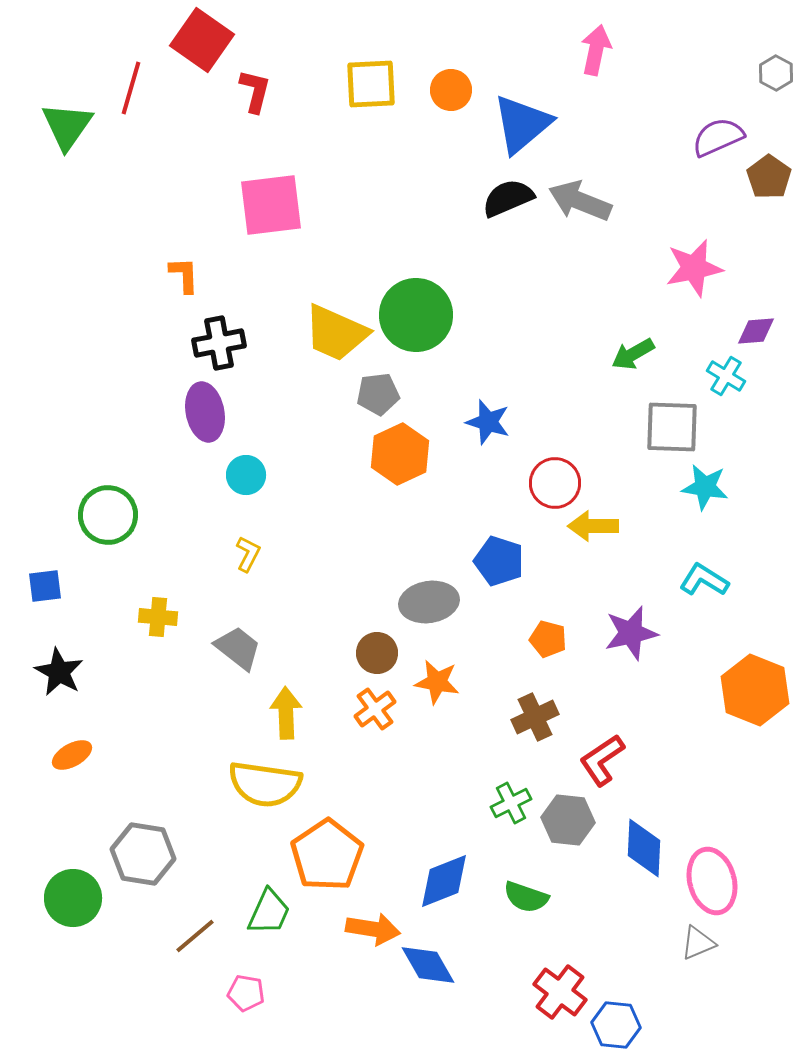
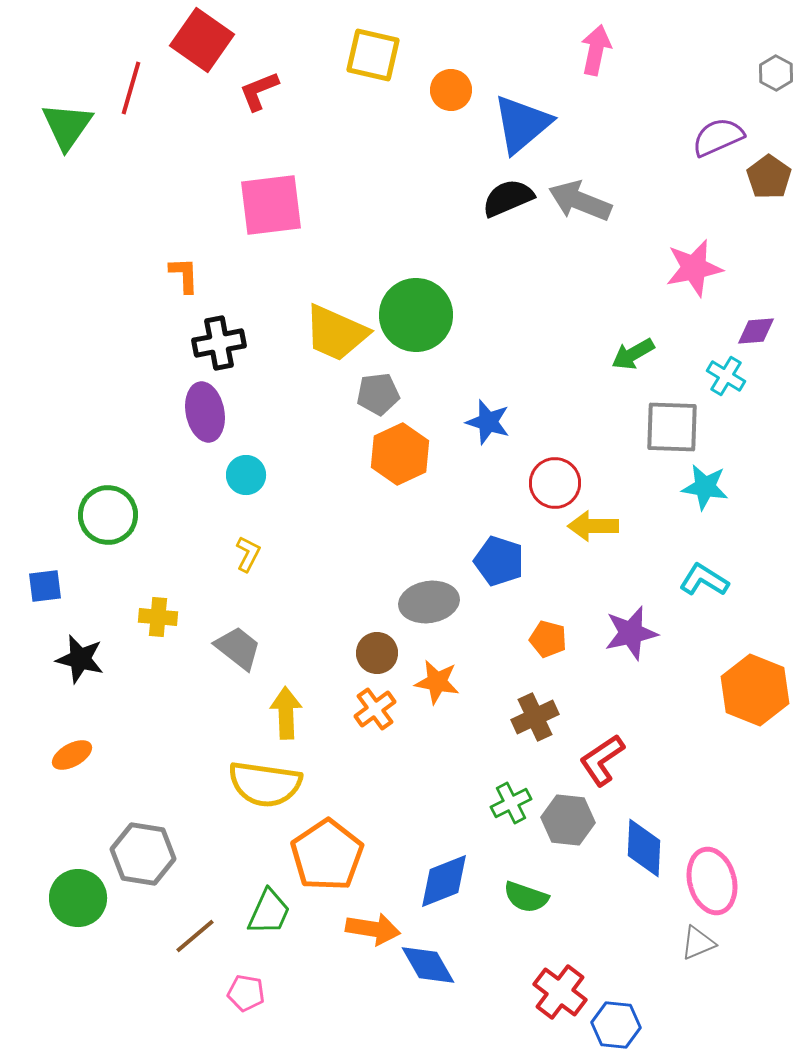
yellow square at (371, 84): moved 2 px right, 29 px up; rotated 16 degrees clockwise
red L-shape at (255, 91): moved 4 px right; rotated 126 degrees counterclockwise
black star at (59, 672): moved 21 px right, 13 px up; rotated 15 degrees counterclockwise
green circle at (73, 898): moved 5 px right
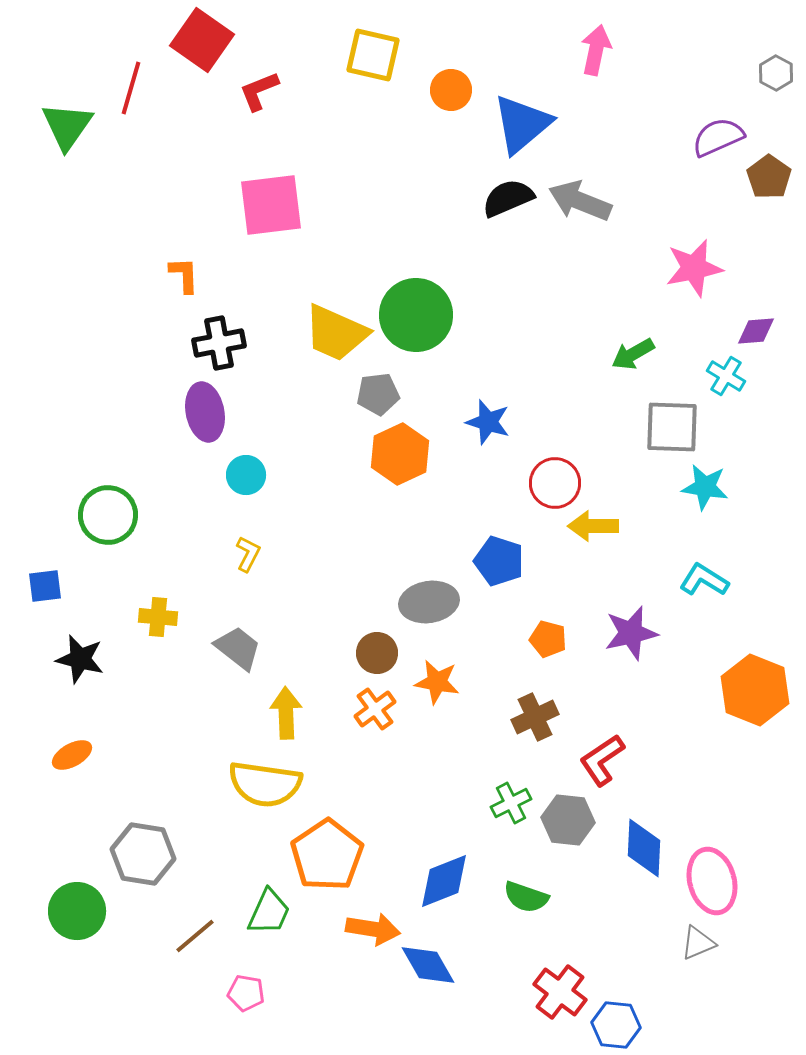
green circle at (78, 898): moved 1 px left, 13 px down
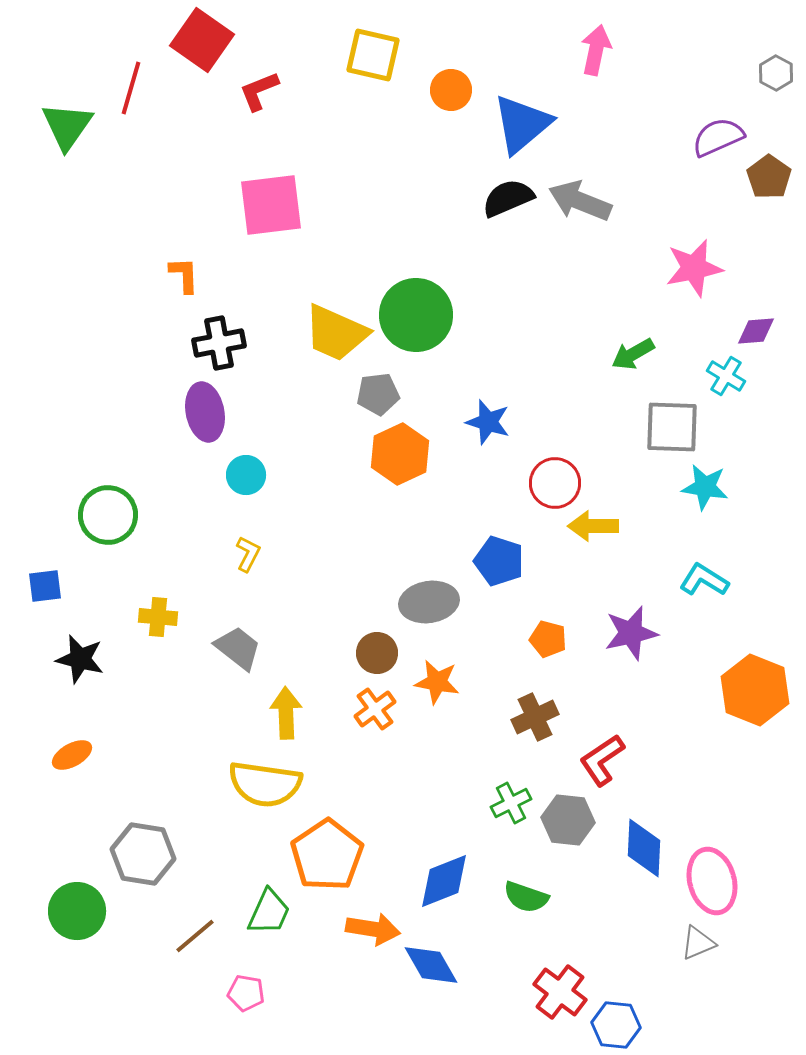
blue diamond at (428, 965): moved 3 px right
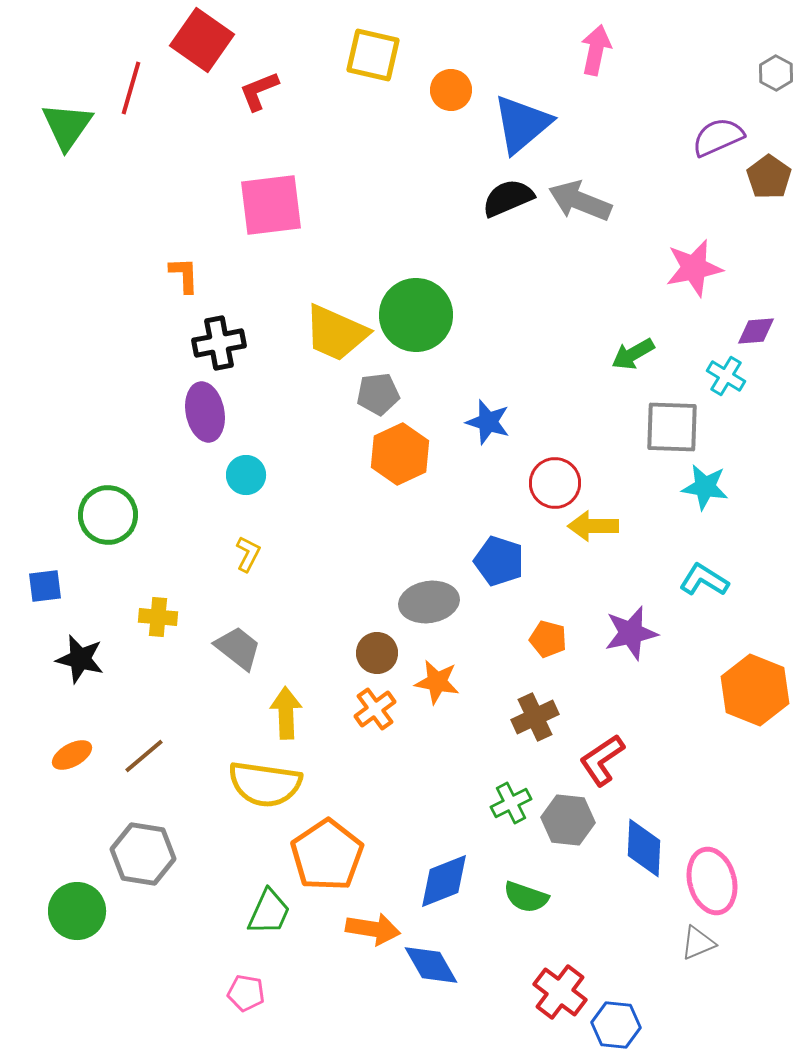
brown line at (195, 936): moved 51 px left, 180 px up
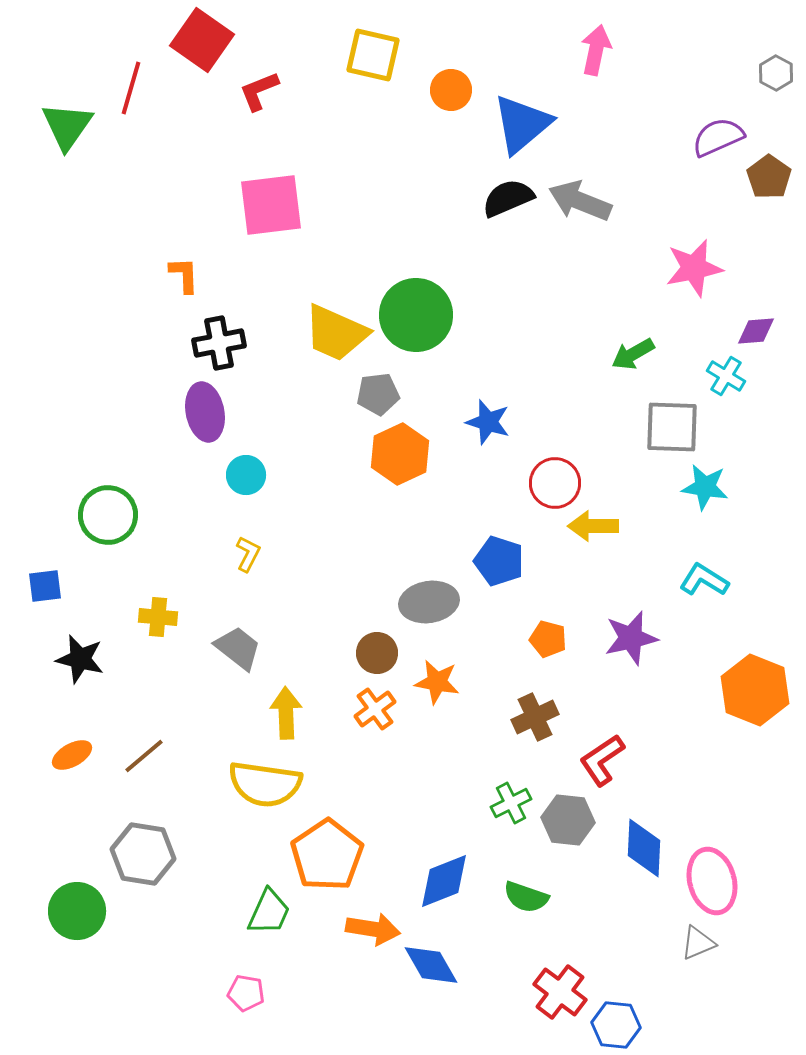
purple star at (631, 633): moved 5 px down
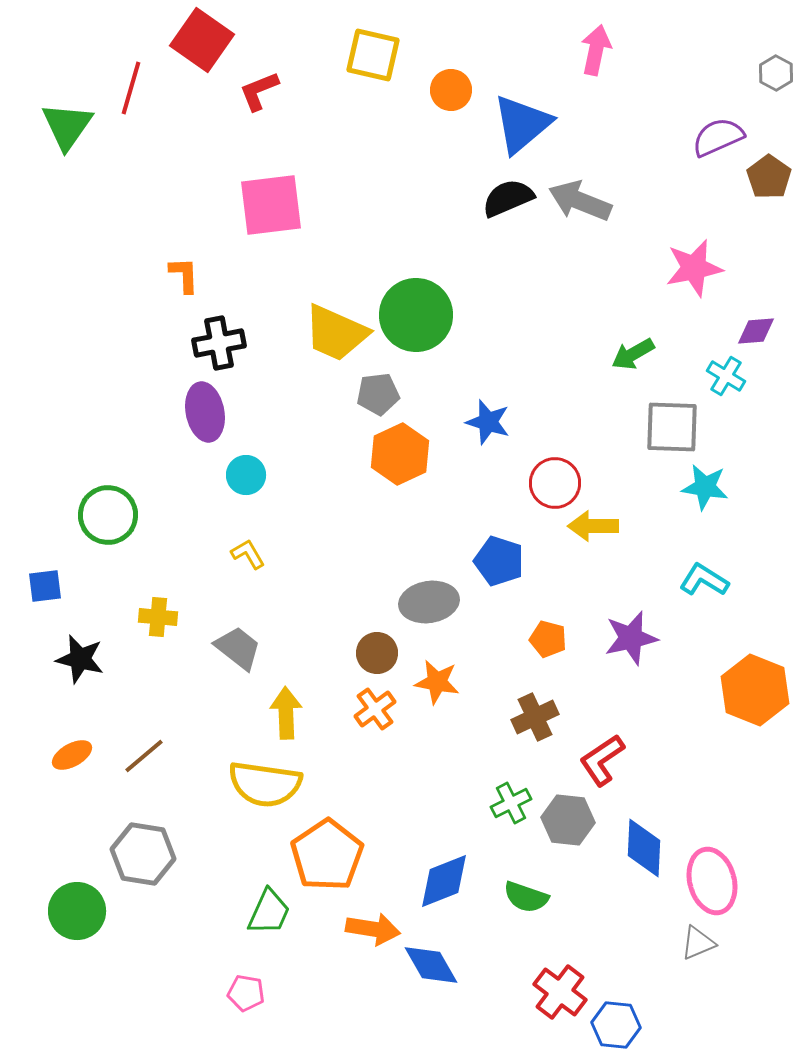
yellow L-shape at (248, 554): rotated 57 degrees counterclockwise
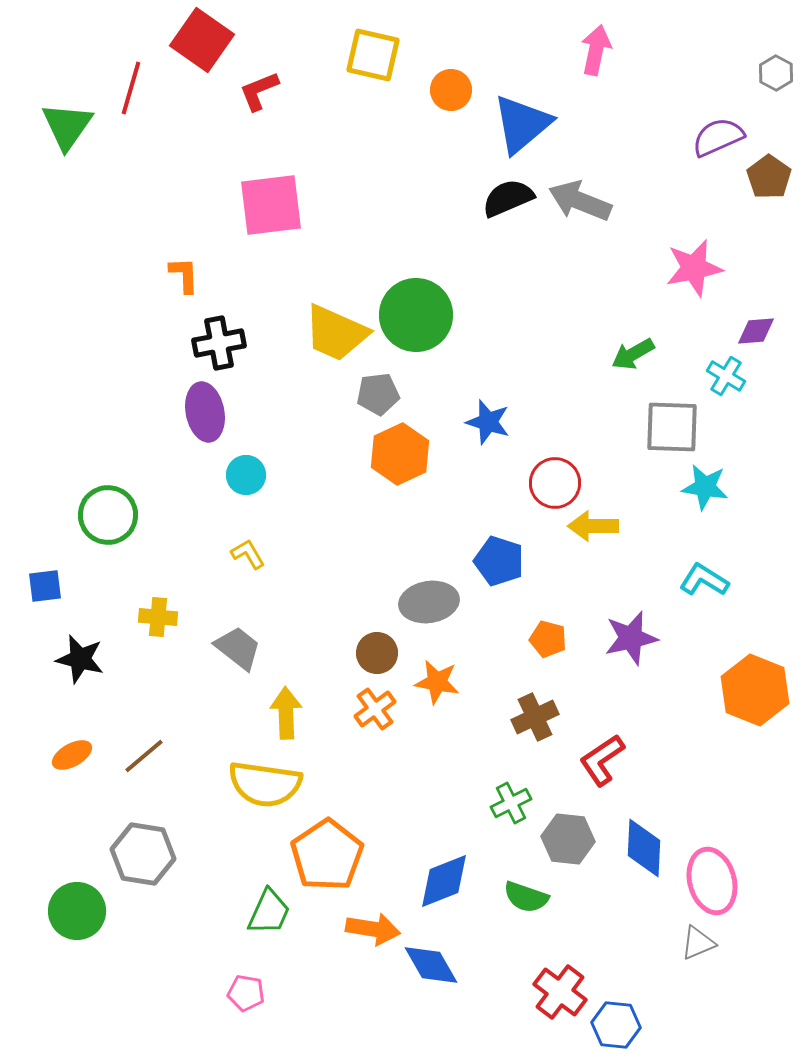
gray hexagon at (568, 820): moved 19 px down
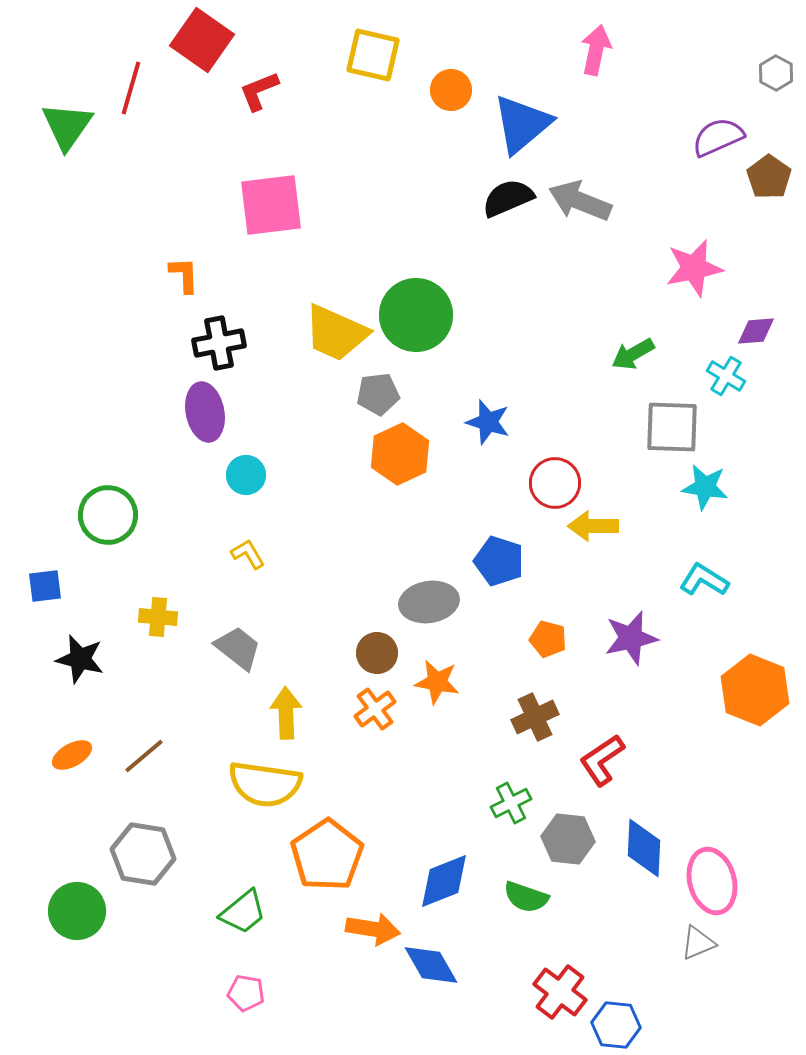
green trapezoid at (269, 912): moved 26 px left; rotated 27 degrees clockwise
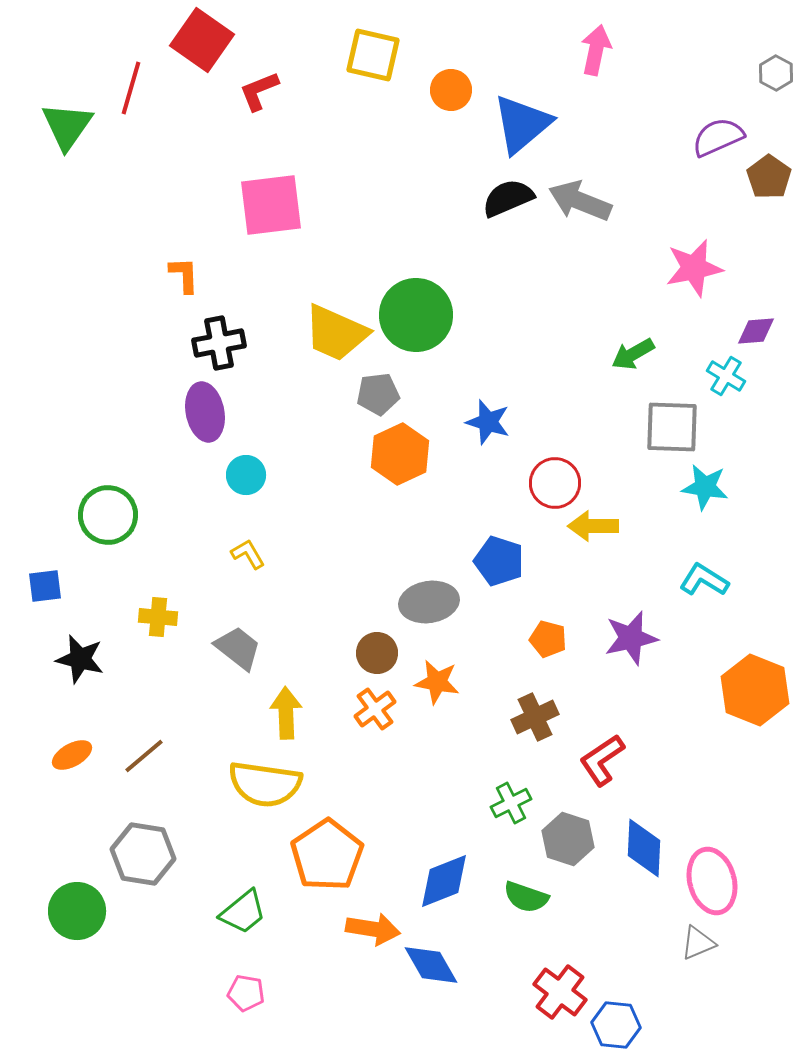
gray hexagon at (568, 839): rotated 12 degrees clockwise
